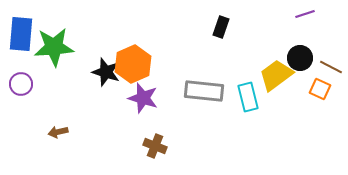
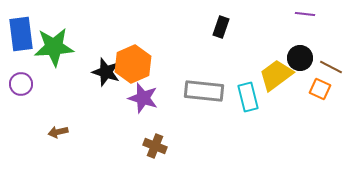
purple line: rotated 24 degrees clockwise
blue rectangle: rotated 12 degrees counterclockwise
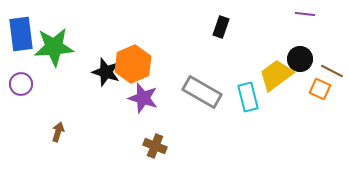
black circle: moved 1 px down
brown line: moved 1 px right, 4 px down
gray rectangle: moved 2 px left, 1 px down; rotated 24 degrees clockwise
brown arrow: rotated 120 degrees clockwise
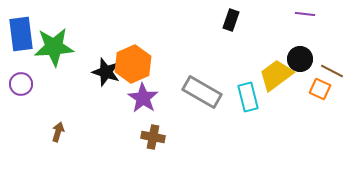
black rectangle: moved 10 px right, 7 px up
purple star: rotated 16 degrees clockwise
brown cross: moved 2 px left, 9 px up; rotated 10 degrees counterclockwise
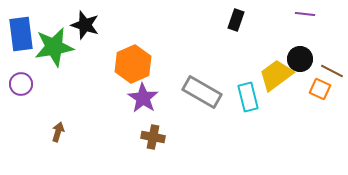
black rectangle: moved 5 px right
green star: rotated 6 degrees counterclockwise
black star: moved 21 px left, 47 px up
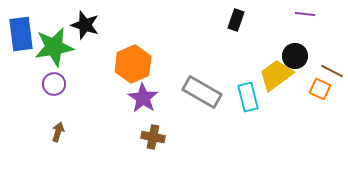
black circle: moved 5 px left, 3 px up
purple circle: moved 33 px right
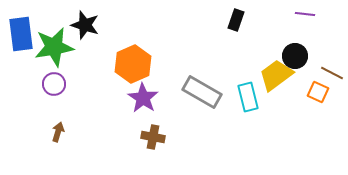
brown line: moved 2 px down
orange square: moved 2 px left, 3 px down
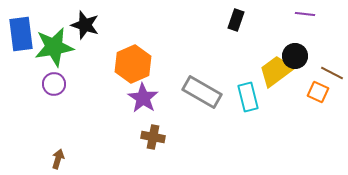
yellow trapezoid: moved 4 px up
brown arrow: moved 27 px down
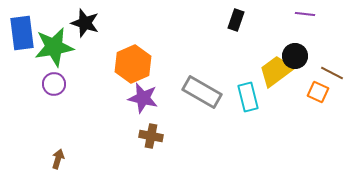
black star: moved 2 px up
blue rectangle: moved 1 px right, 1 px up
purple star: rotated 20 degrees counterclockwise
brown cross: moved 2 px left, 1 px up
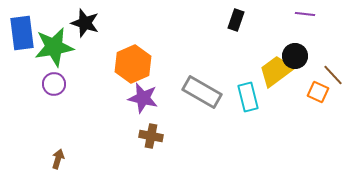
brown line: moved 1 px right, 2 px down; rotated 20 degrees clockwise
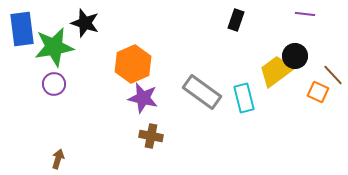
blue rectangle: moved 4 px up
gray rectangle: rotated 6 degrees clockwise
cyan rectangle: moved 4 px left, 1 px down
